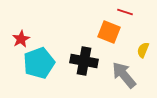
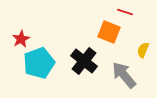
black cross: rotated 28 degrees clockwise
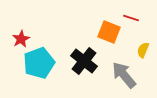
red line: moved 6 px right, 6 px down
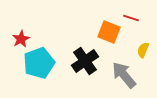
black cross: moved 1 px right; rotated 16 degrees clockwise
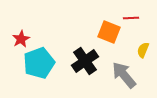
red line: rotated 21 degrees counterclockwise
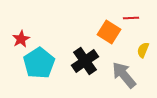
orange square: rotated 10 degrees clockwise
cyan pentagon: rotated 12 degrees counterclockwise
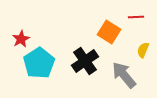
red line: moved 5 px right, 1 px up
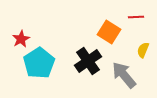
black cross: moved 3 px right
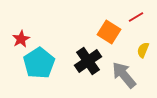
red line: rotated 28 degrees counterclockwise
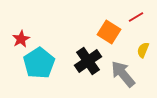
gray arrow: moved 1 px left, 1 px up
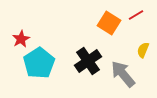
red line: moved 2 px up
orange square: moved 9 px up
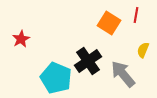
red line: rotated 49 degrees counterclockwise
cyan pentagon: moved 17 px right, 15 px down; rotated 16 degrees counterclockwise
